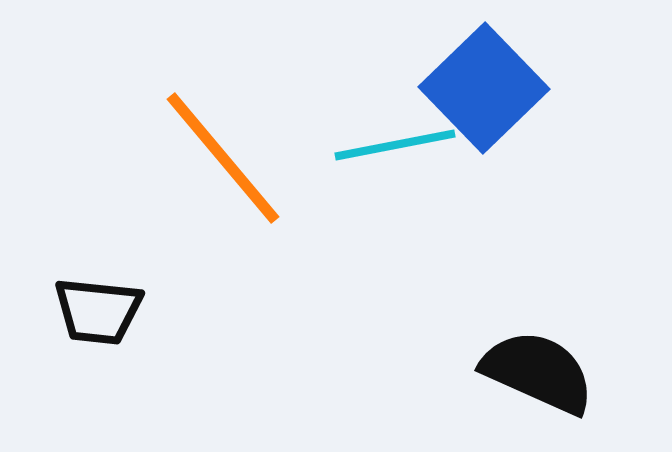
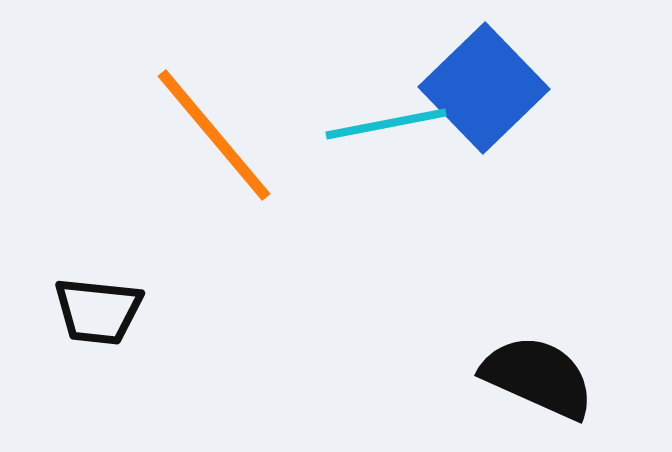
cyan line: moved 9 px left, 21 px up
orange line: moved 9 px left, 23 px up
black semicircle: moved 5 px down
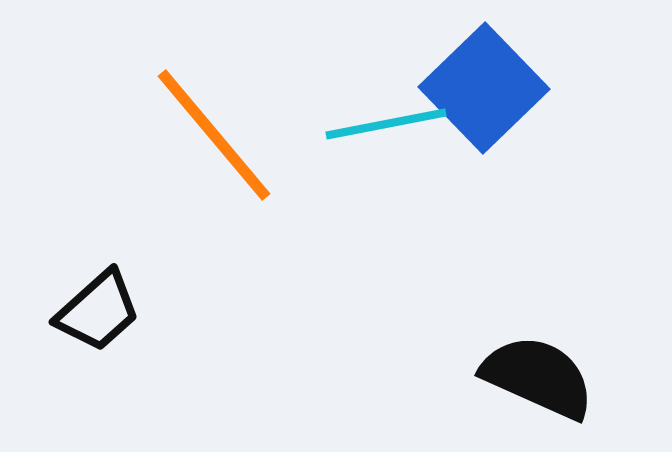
black trapezoid: rotated 48 degrees counterclockwise
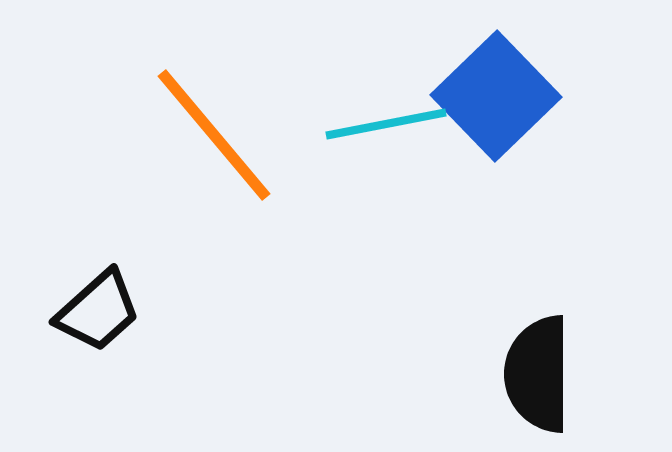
blue square: moved 12 px right, 8 px down
black semicircle: moved 3 px up; rotated 114 degrees counterclockwise
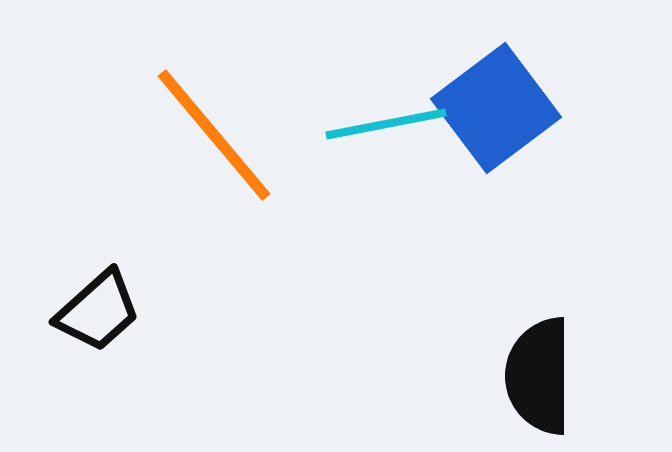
blue square: moved 12 px down; rotated 7 degrees clockwise
black semicircle: moved 1 px right, 2 px down
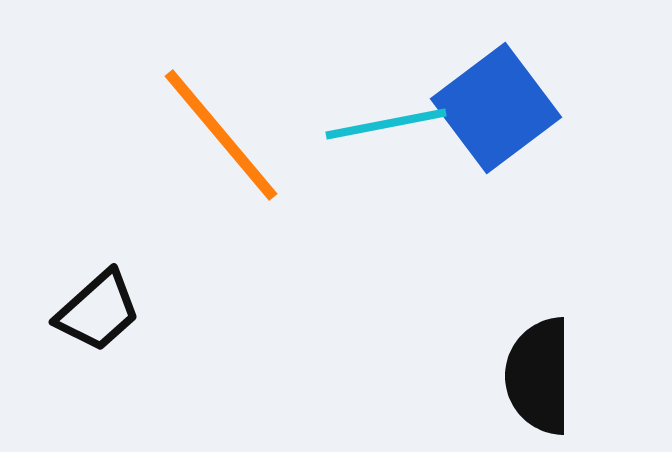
orange line: moved 7 px right
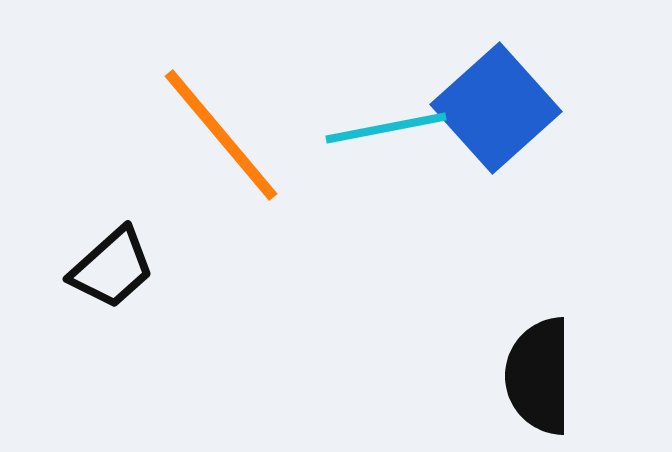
blue square: rotated 5 degrees counterclockwise
cyan line: moved 4 px down
black trapezoid: moved 14 px right, 43 px up
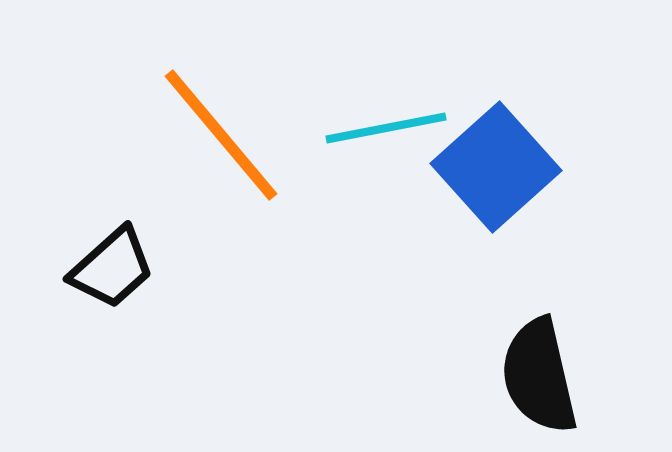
blue square: moved 59 px down
black semicircle: rotated 13 degrees counterclockwise
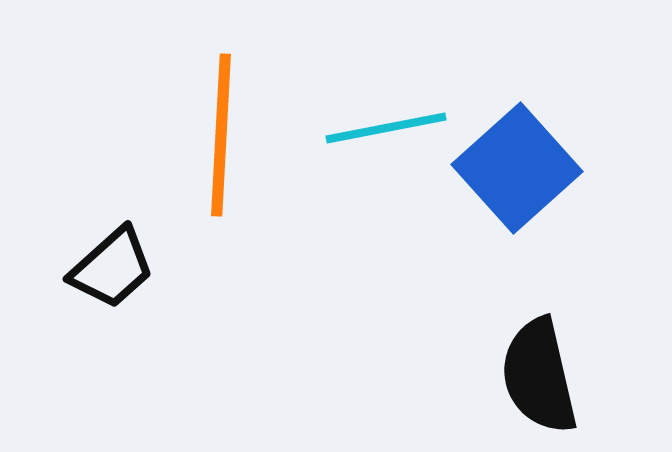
orange line: rotated 43 degrees clockwise
blue square: moved 21 px right, 1 px down
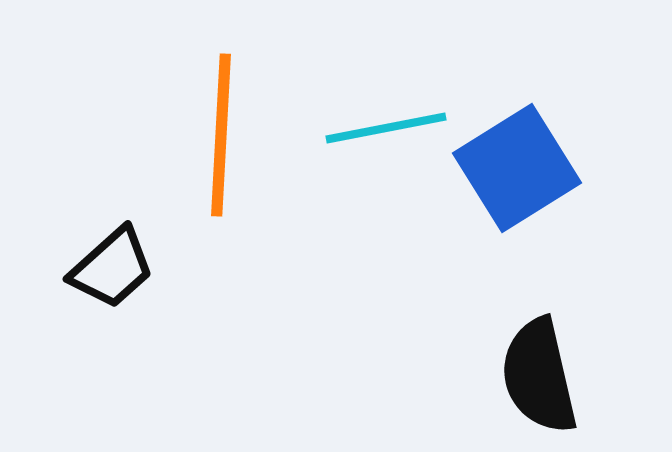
blue square: rotated 10 degrees clockwise
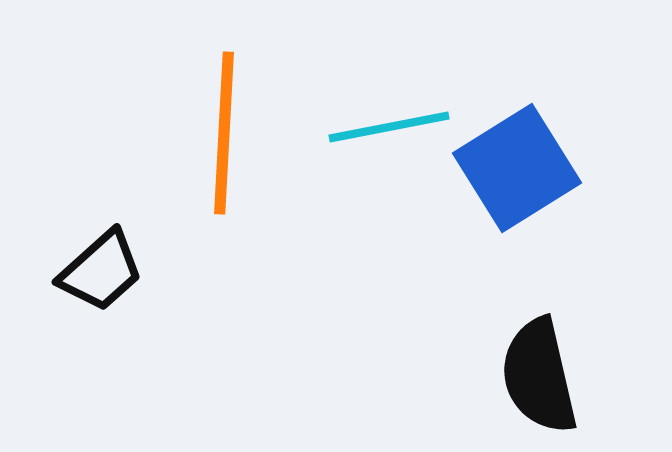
cyan line: moved 3 px right, 1 px up
orange line: moved 3 px right, 2 px up
black trapezoid: moved 11 px left, 3 px down
